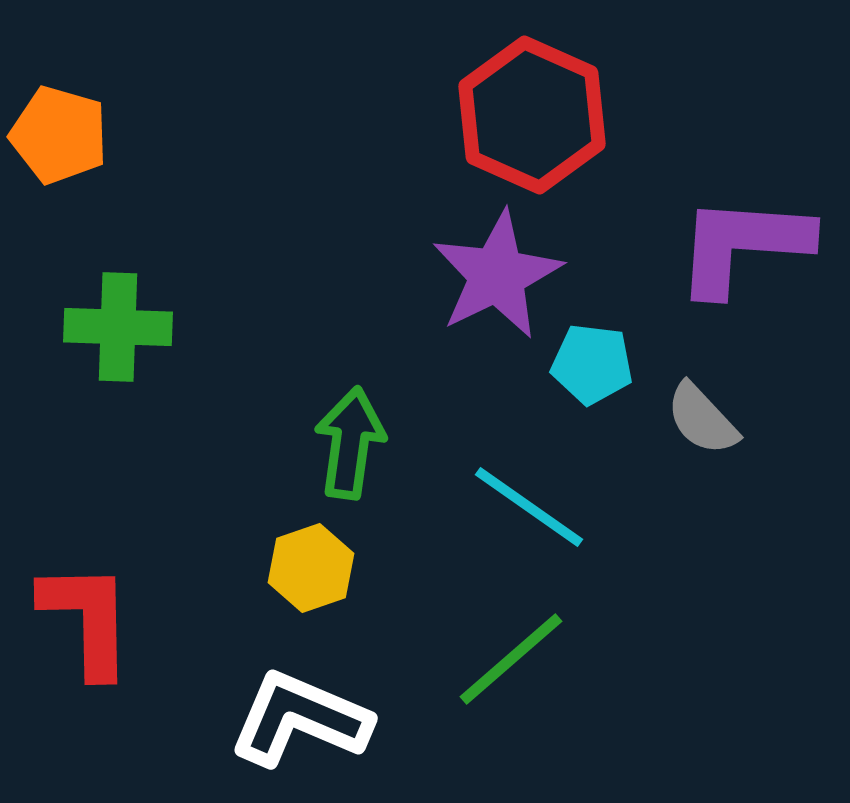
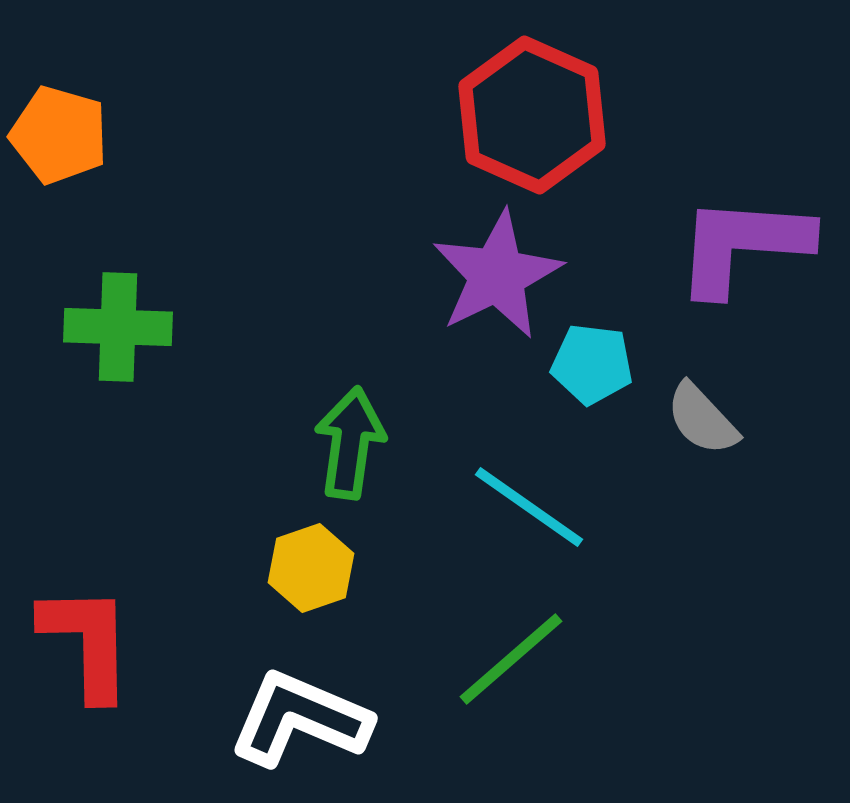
red L-shape: moved 23 px down
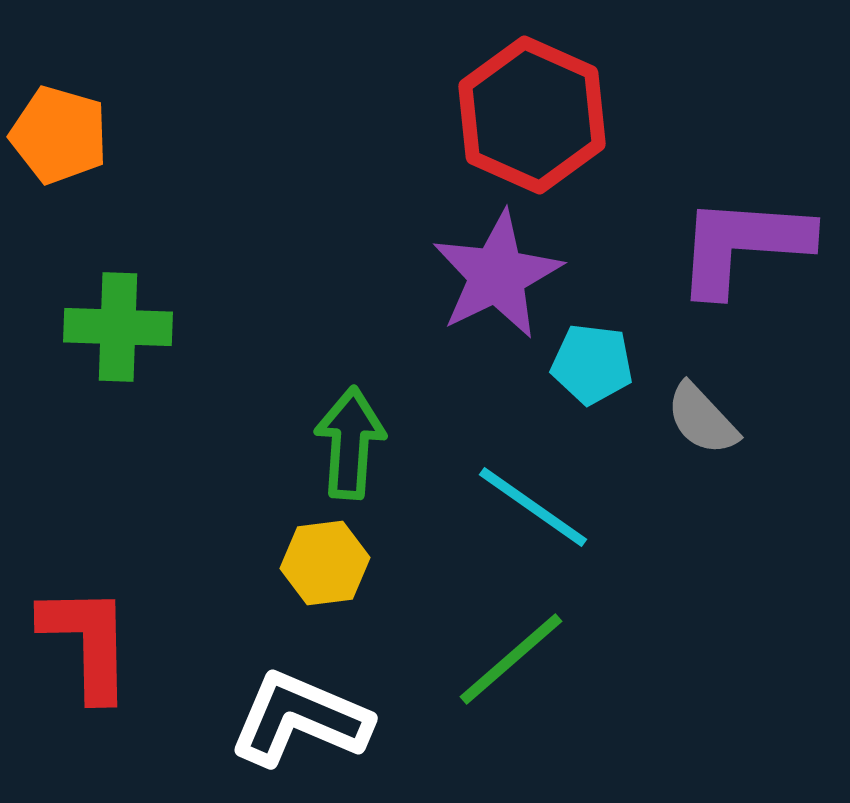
green arrow: rotated 4 degrees counterclockwise
cyan line: moved 4 px right
yellow hexagon: moved 14 px right, 5 px up; rotated 12 degrees clockwise
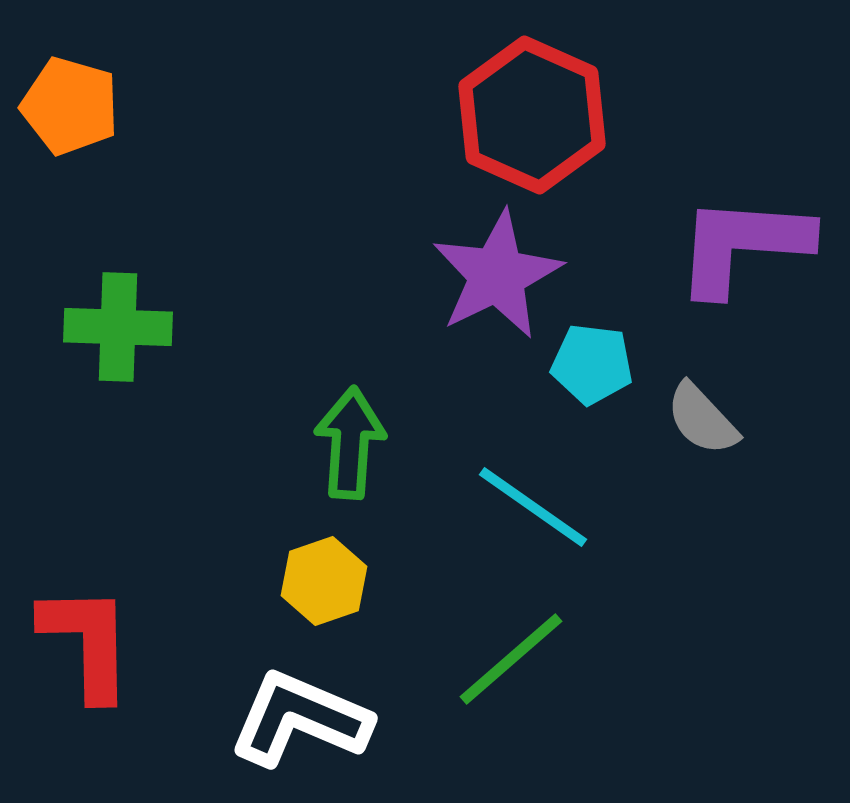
orange pentagon: moved 11 px right, 29 px up
yellow hexagon: moved 1 px left, 18 px down; rotated 12 degrees counterclockwise
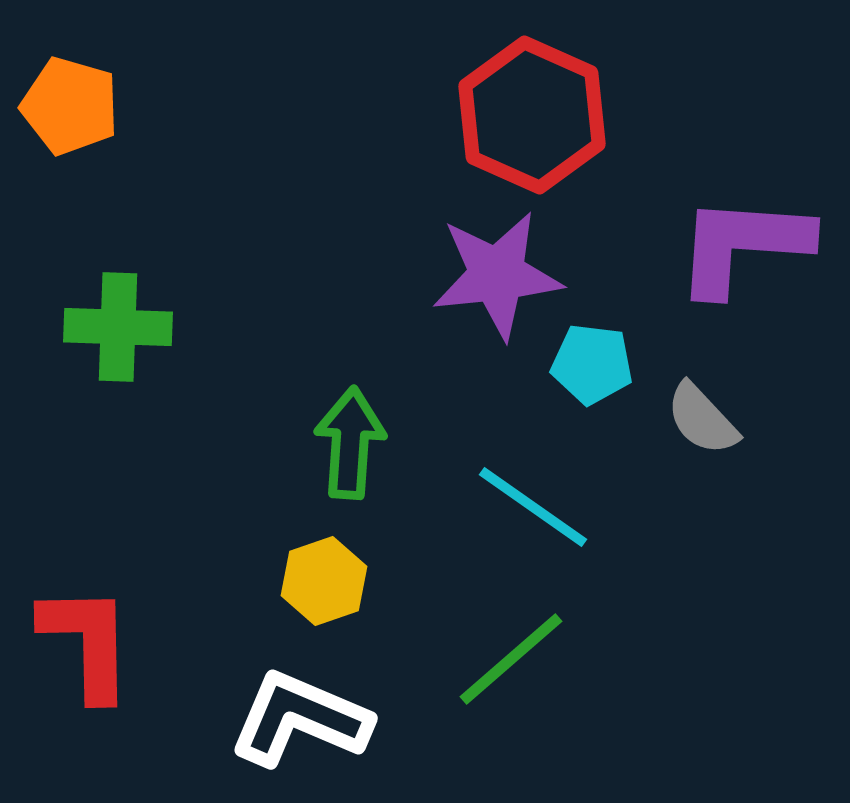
purple star: rotated 20 degrees clockwise
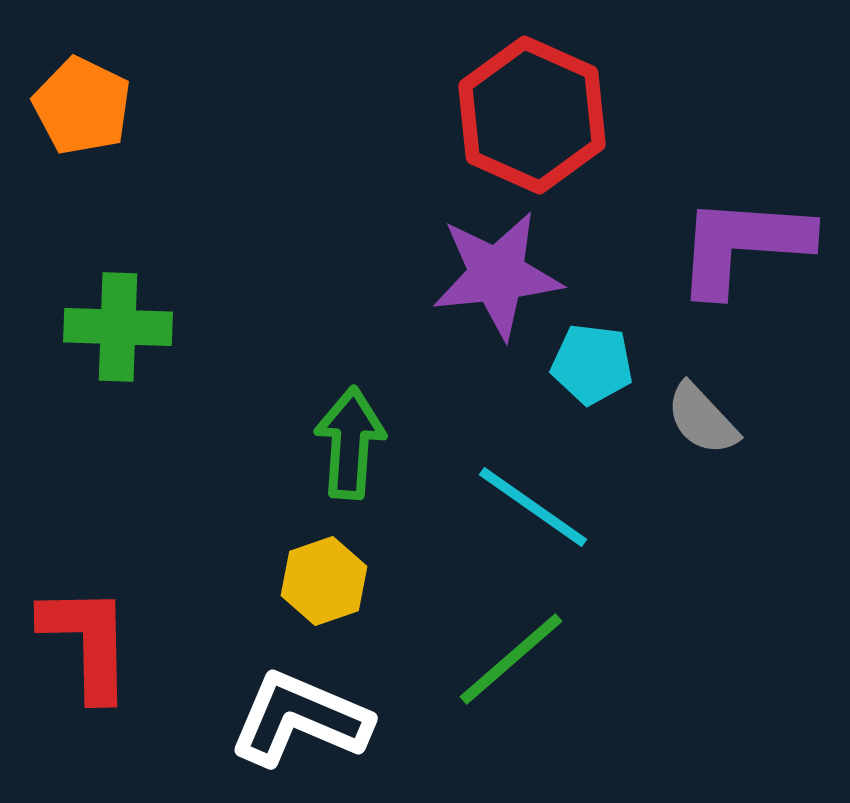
orange pentagon: moved 12 px right; rotated 10 degrees clockwise
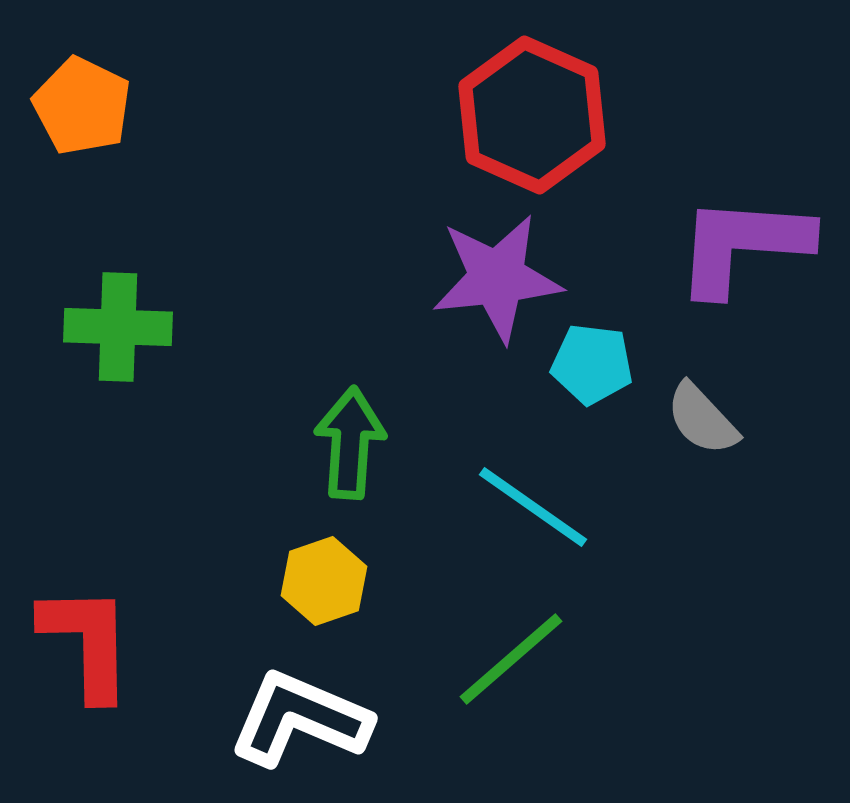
purple star: moved 3 px down
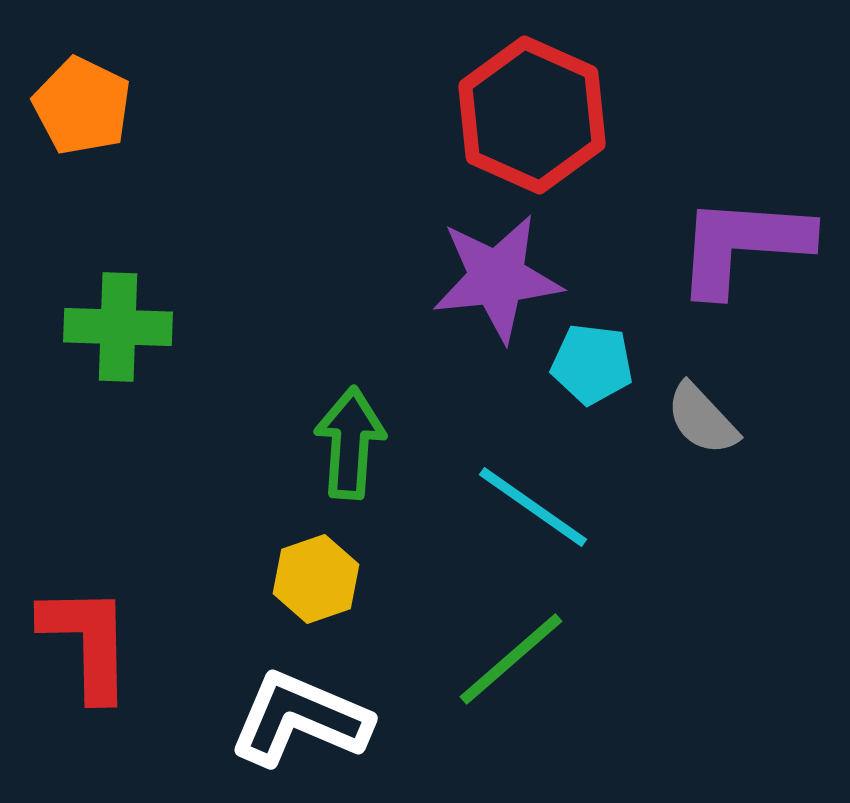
yellow hexagon: moved 8 px left, 2 px up
